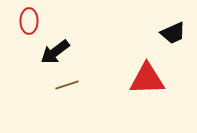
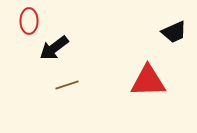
black trapezoid: moved 1 px right, 1 px up
black arrow: moved 1 px left, 4 px up
red triangle: moved 1 px right, 2 px down
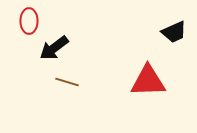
brown line: moved 3 px up; rotated 35 degrees clockwise
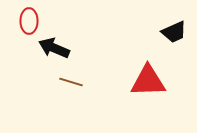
black arrow: rotated 60 degrees clockwise
brown line: moved 4 px right
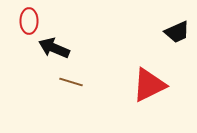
black trapezoid: moved 3 px right
red triangle: moved 1 px right, 4 px down; rotated 24 degrees counterclockwise
